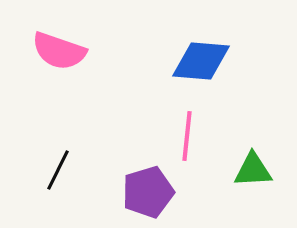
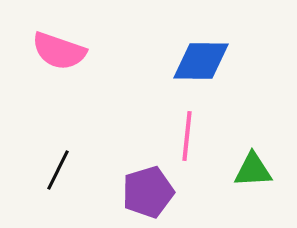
blue diamond: rotated 4 degrees counterclockwise
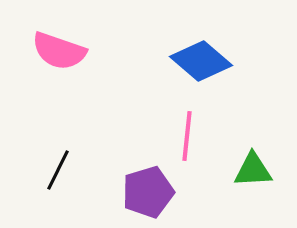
blue diamond: rotated 40 degrees clockwise
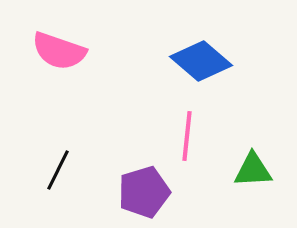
purple pentagon: moved 4 px left
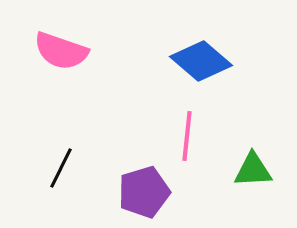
pink semicircle: moved 2 px right
black line: moved 3 px right, 2 px up
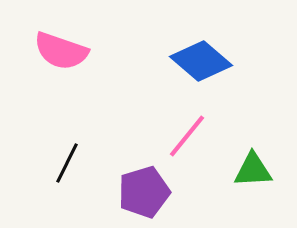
pink line: rotated 33 degrees clockwise
black line: moved 6 px right, 5 px up
